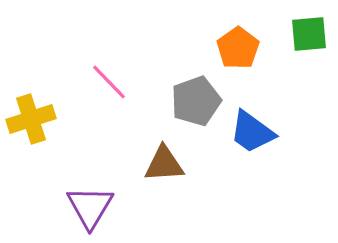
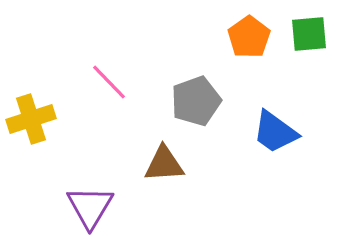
orange pentagon: moved 11 px right, 11 px up
blue trapezoid: moved 23 px right
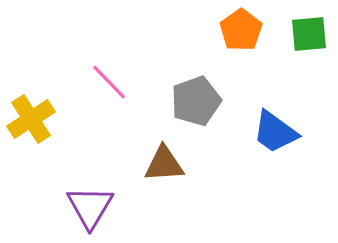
orange pentagon: moved 8 px left, 7 px up
yellow cross: rotated 15 degrees counterclockwise
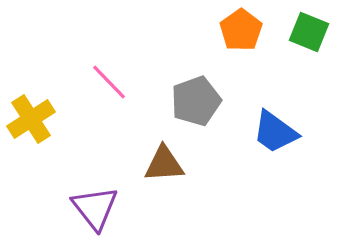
green square: moved 2 px up; rotated 27 degrees clockwise
purple triangle: moved 5 px right, 1 px down; rotated 9 degrees counterclockwise
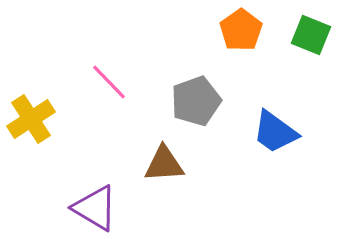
green square: moved 2 px right, 3 px down
purple triangle: rotated 21 degrees counterclockwise
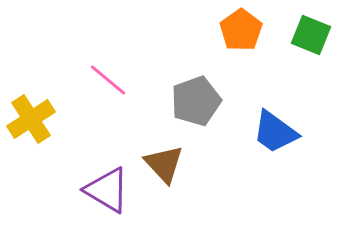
pink line: moved 1 px left, 2 px up; rotated 6 degrees counterclockwise
brown triangle: rotated 51 degrees clockwise
purple triangle: moved 12 px right, 18 px up
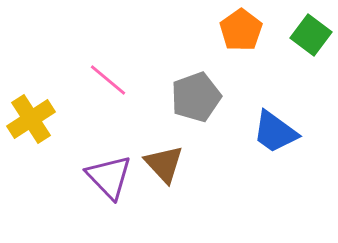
green square: rotated 15 degrees clockwise
gray pentagon: moved 4 px up
purple triangle: moved 2 px right, 13 px up; rotated 15 degrees clockwise
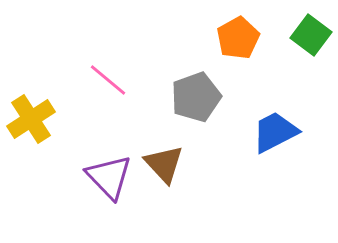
orange pentagon: moved 3 px left, 8 px down; rotated 6 degrees clockwise
blue trapezoid: rotated 117 degrees clockwise
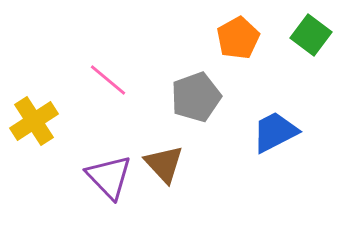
yellow cross: moved 3 px right, 2 px down
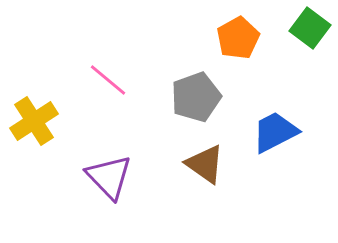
green square: moved 1 px left, 7 px up
brown triangle: moved 41 px right; rotated 12 degrees counterclockwise
